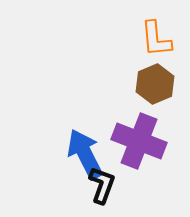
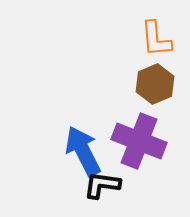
blue arrow: moved 2 px left, 3 px up
black L-shape: rotated 102 degrees counterclockwise
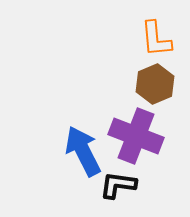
purple cross: moved 3 px left, 5 px up
black L-shape: moved 16 px right
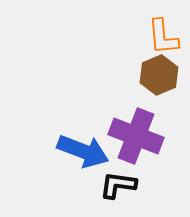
orange L-shape: moved 7 px right, 2 px up
brown hexagon: moved 4 px right, 9 px up
blue arrow: rotated 138 degrees clockwise
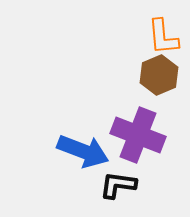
purple cross: moved 2 px right, 1 px up
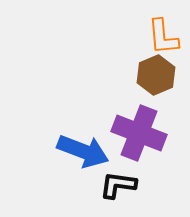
brown hexagon: moved 3 px left
purple cross: moved 1 px right, 2 px up
